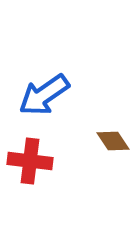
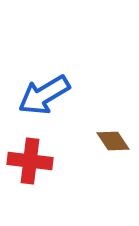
blue arrow: rotated 4 degrees clockwise
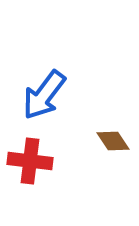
blue arrow: rotated 22 degrees counterclockwise
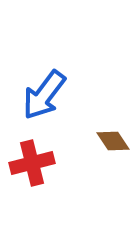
red cross: moved 2 px right, 2 px down; rotated 21 degrees counterclockwise
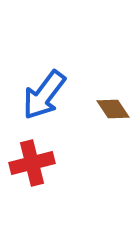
brown diamond: moved 32 px up
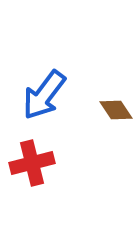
brown diamond: moved 3 px right, 1 px down
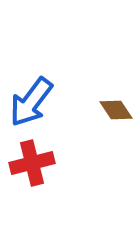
blue arrow: moved 13 px left, 7 px down
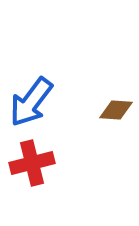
brown diamond: rotated 52 degrees counterclockwise
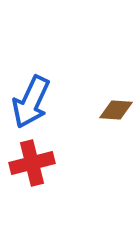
blue arrow: rotated 12 degrees counterclockwise
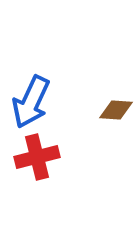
red cross: moved 5 px right, 6 px up
